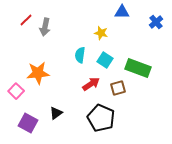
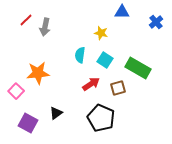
green rectangle: rotated 10 degrees clockwise
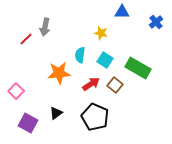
red line: moved 19 px down
orange star: moved 21 px right
brown square: moved 3 px left, 3 px up; rotated 35 degrees counterclockwise
black pentagon: moved 6 px left, 1 px up
